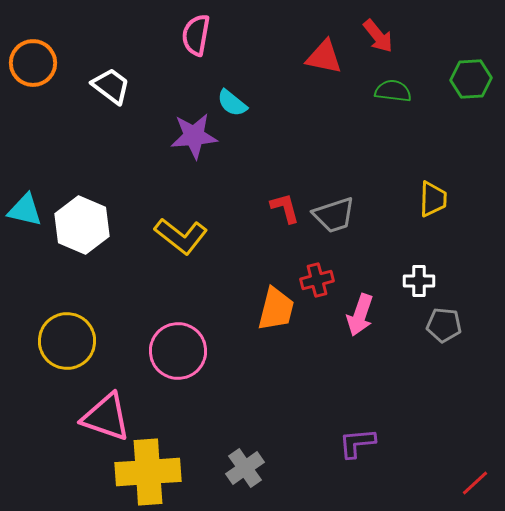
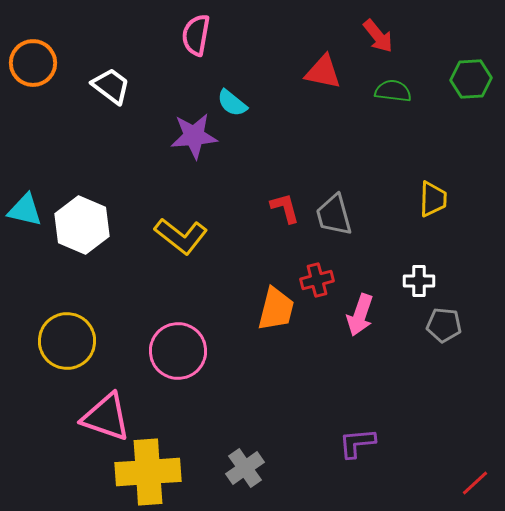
red triangle: moved 1 px left, 15 px down
gray trapezoid: rotated 93 degrees clockwise
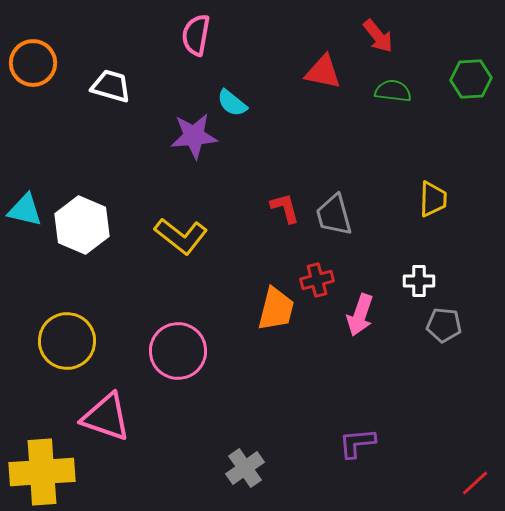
white trapezoid: rotated 21 degrees counterclockwise
yellow cross: moved 106 px left
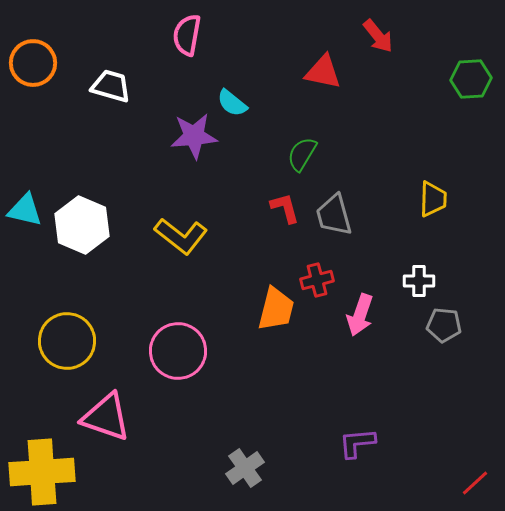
pink semicircle: moved 9 px left
green semicircle: moved 91 px left, 63 px down; rotated 66 degrees counterclockwise
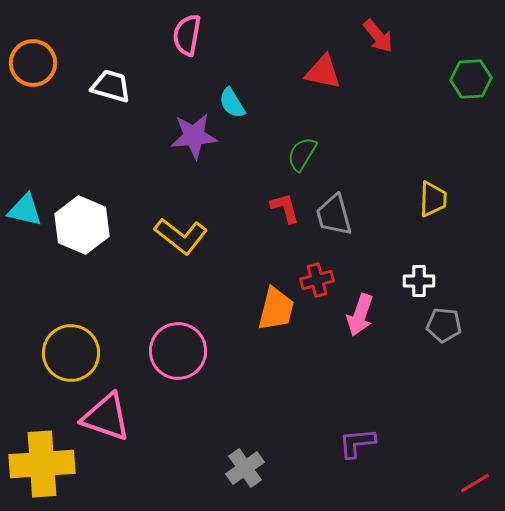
cyan semicircle: rotated 20 degrees clockwise
yellow circle: moved 4 px right, 12 px down
yellow cross: moved 8 px up
red line: rotated 12 degrees clockwise
